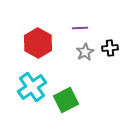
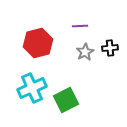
purple line: moved 2 px up
red hexagon: rotated 16 degrees clockwise
cyan cross: moved 1 px down; rotated 12 degrees clockwise
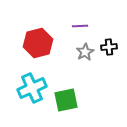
black cross: moved 1 px left, 1 px up
green square: rotated 15 degrees clockwise
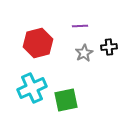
gray star: moved 1 px left, 1 px down
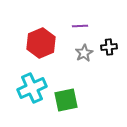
red hexagon: moved 3 px right; rotated 8 degrees counterclockwise
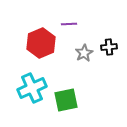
purple line: moved 11 px left, 2 px up
